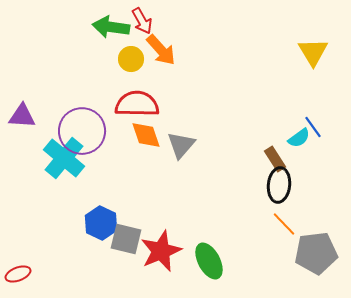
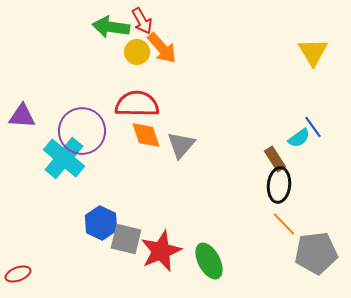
orange arrow: moved 1 px right, 2 px up
yellow circle: moved 6 px right, 7 px up
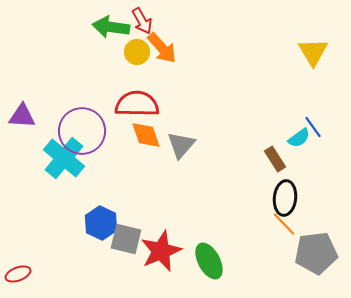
black ellipse: moved 6 px right, 13 px down
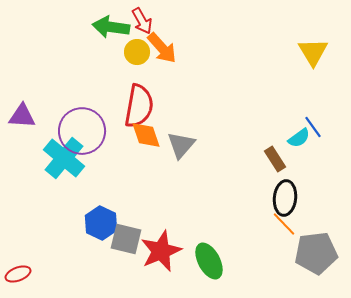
red semicircle: moved 2 px right, 2 px down; rotated 99 degrees clockwise
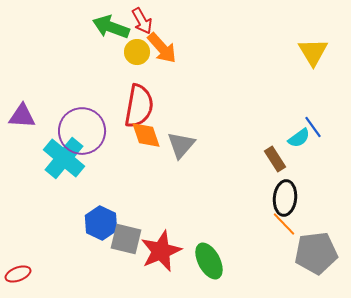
green arrow: rotated 12 degrees clockwise
